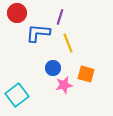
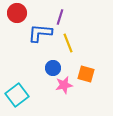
blue L-shape: moved 2 px right
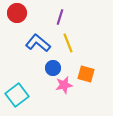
blue L-shape: moved 2 px left, 10 px down; rotated 35 degrees clockwise
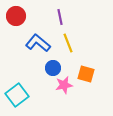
red circle: moved 1 px left, 3 px down
purple line: rotated 28 degrees counterclockwise
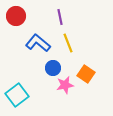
orange square: rotated 18 degrees clockwise
pink star: moved 1 px right
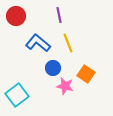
purple line: moved 1 px left, 2 px up
pink star: moved 1 px down; rotated 24 degrees clockwise
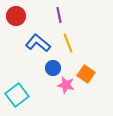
pink star: moved 1 px right, 1 px up
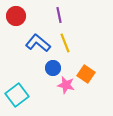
yellow line: moved 3 px left
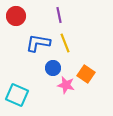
blue L-shape: rotated 30 degrees counterclockwise
cyan square: rotated 30 degrees counterclockwise
